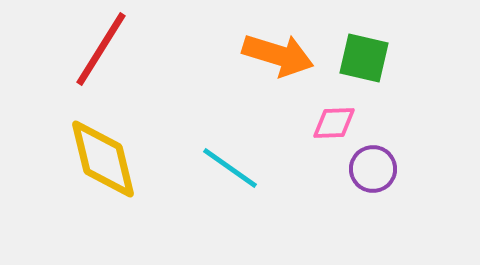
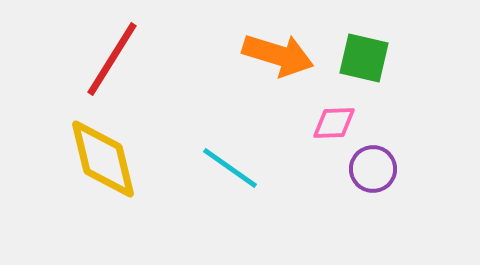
red line: moved 11 px right, 10 px down
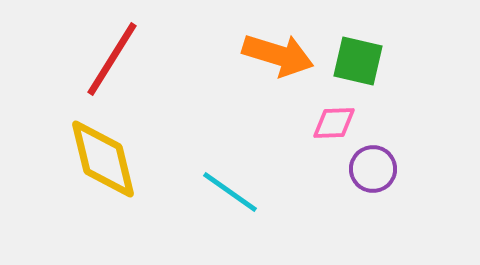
green square: moved 6 px left, 3 px down
cyan line: moved 24 px down
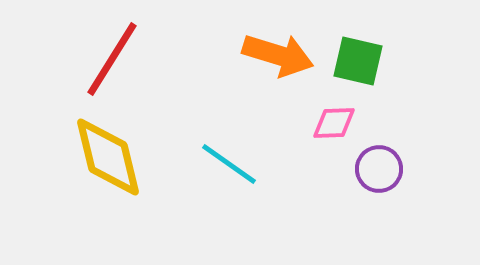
yellow diamond: moved 5 px right, 2 px up
purple circle: moved 6 px right
cyan line: moved 1 px left, 28 px up
